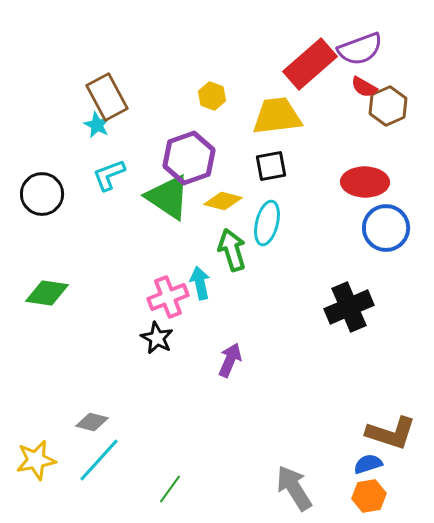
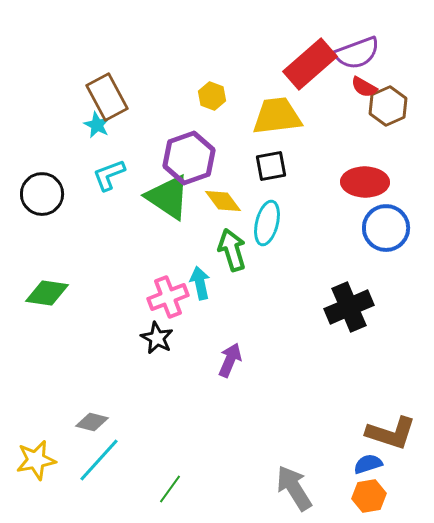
purple semicircle: moved 3 px left, 4 px down
yellow diamond: rotated 39 degrees clockwise
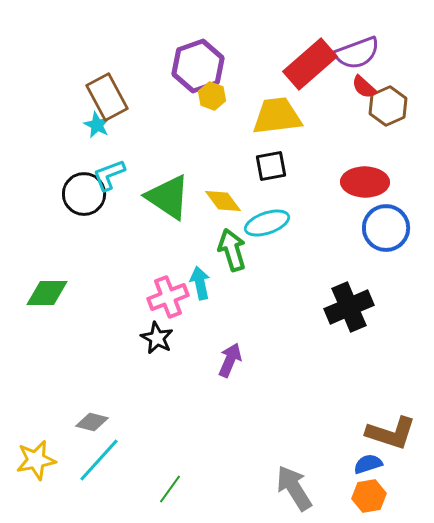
red semicircle: rotated 12 degrees clockwise
purple hexagon: moved 9 px right, 92 px up
black circle: moved 42 px right
cyan ellipse: rotated 57 degrees clockwise
green diamond: rotated 9 degrees counterclockwise
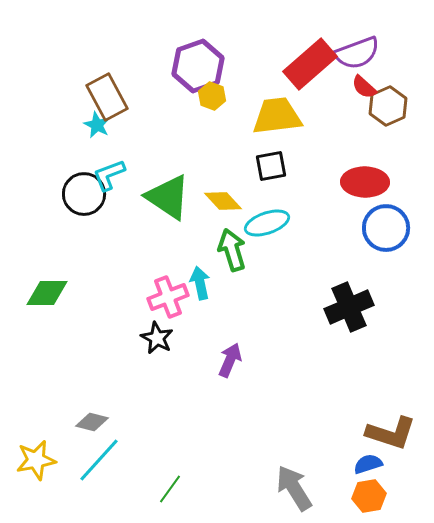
yellow diamond: rotated 6 degrees counterclockwise
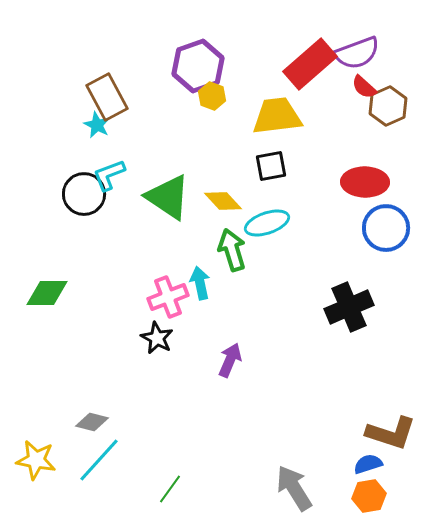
yellow star: rotated 21 degrees clockwise
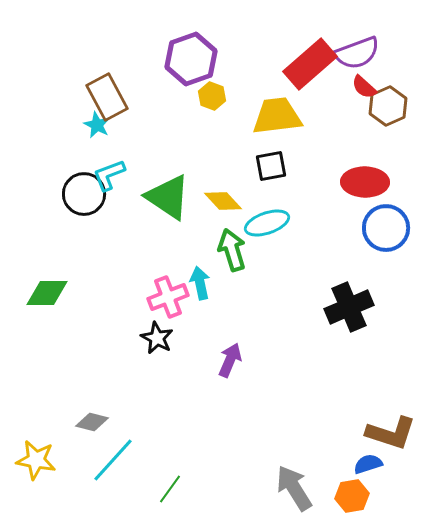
purple hexagon: moved 7 px left, 7 px up
cyan line: moved 14 px right
orange hexagon: moved 17 px left
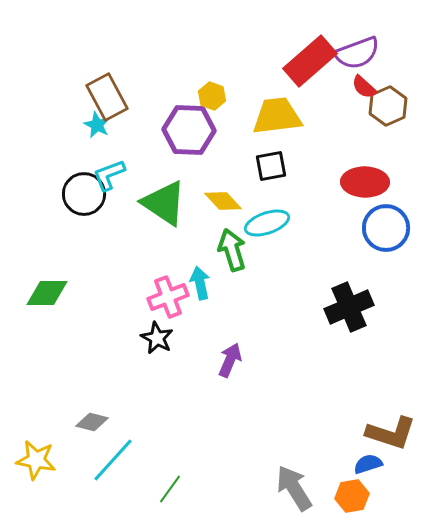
purple hexagon: moved 2 px left, 71 px down; rotated 21 degrees clockwise
red rectangle: moved 3 px up
green triangle: moved 4 px left, 6 px down
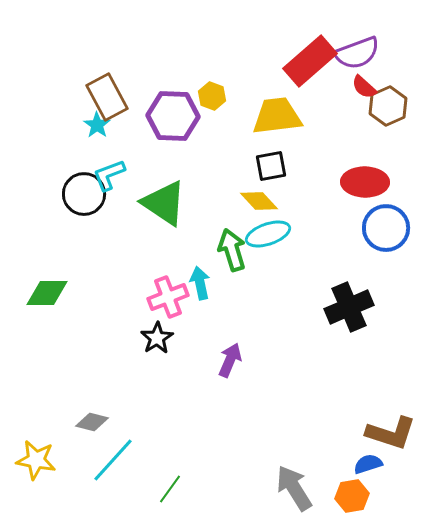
cyan star: rotated 8 degrees clockwise
purple hexagon: moved 16 px left, 14 px up
yellow diamond: moved 36 px right
cyan ellipse: moved 1 px right, 11 px down
black star: rotated 12 degrees clockwise
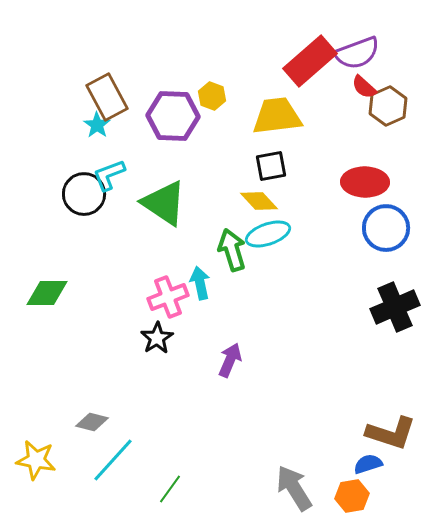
black cross: moved 46 px right
